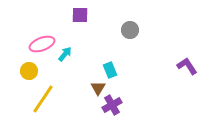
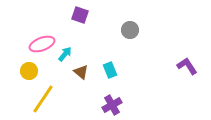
purple square: rotated 18 degrees clockwise
brown triangle: moved 17 px left, 16 px up; rotated 21 degrees counterclockwise
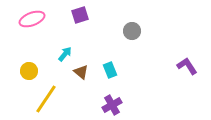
purple square: rotated 36 degrees counterclockwise
gray circle: moved 2 px right, 1 px down
pink ellipse: moved 10 px left, 25 px up
yellow line: moved 3 px right
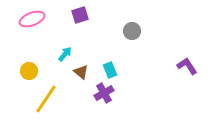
purple cross: moved 8 px left, 12 px up
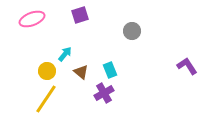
yellow circle: moved 18 px right
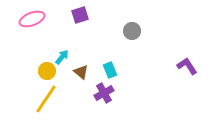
cyan arrow: moved 3 px left, 3 px down
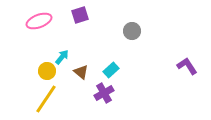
pink ellipse: moved 7 px right, 2 px down
cyan rectangle: moved 1 px right; rotated 70 degrees clockwise
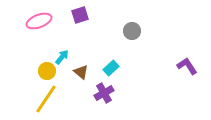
cyan rectangle: moved 2 px up
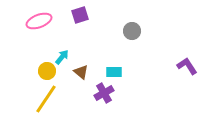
cyan rectangle: moved 3 px right, 4 px down; rotated 42 degrees clockwise
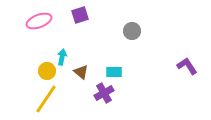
cyan arrow: rotated 28 degrees counterclockwise
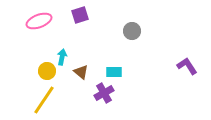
yellow line: moved 2 px left, 1 px down
